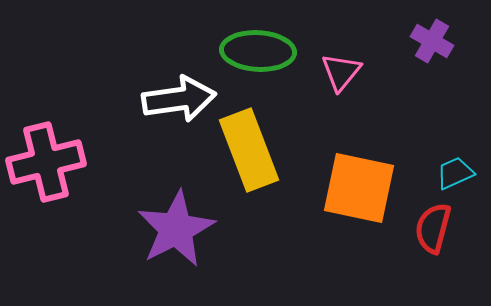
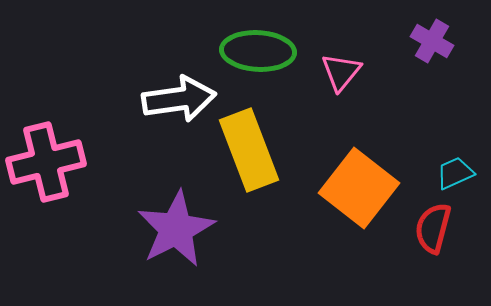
orange square: rotated 26 degrees clockwise
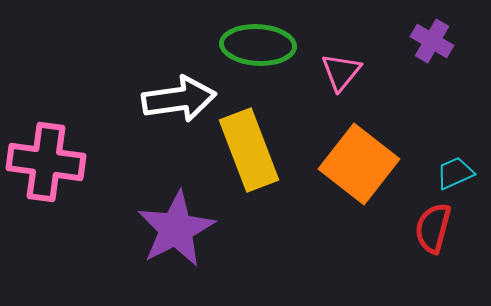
green ellipse: moved 6 px up
pink cross: rotated 22 degrees clockwise
orange square: moved 24 px up
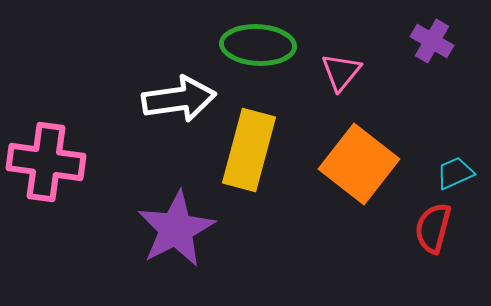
yellow rectangle: rotated 36 degrees clockwise
